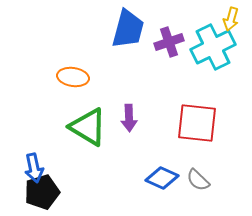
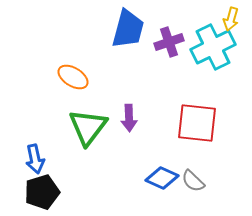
orange ellipse: rotated 24 degrees clockwise
green triangle: rotated 36 degrees clockwise
blue arrow: moved 1 px right, 9 px up
gray semicircle: moved 5 px left, 1 px down
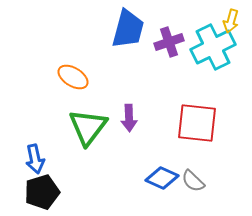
yellow arrow: moved 2 px down
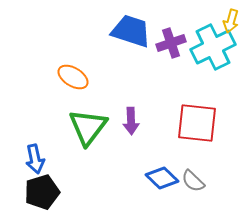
blue trapezoid: moved 3 px right, 2 px down; rotated 87 degrees counterclockwise
purple cross: moved 2 px right, 1 px down
purple arrow: moved 2 px right, 3 px down
blue diamond: rotated 20 degrees clockwise
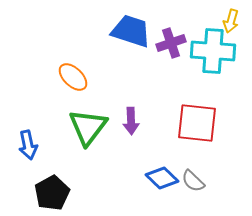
cyan cross: moved 4 px down; rotated 30 degrees clockwise
orange ellipse: rotated 12 degrees clockwise
blue arrow: moved 7 px left, 14 px up
black pentagon: moved 10 px right, 1 px down; rotated 12 degrees counterclockwise
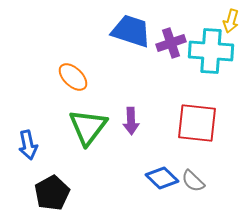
cyan cross: moved 2 px left
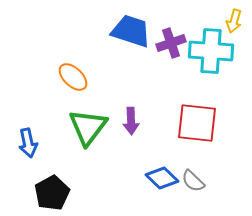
yellow arrow: moved 3 px right
blue arrow: moved 2 px up
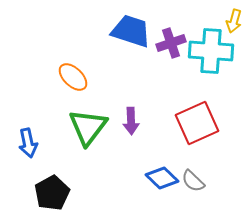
red square: rotated 30 degrees counterclockwise
